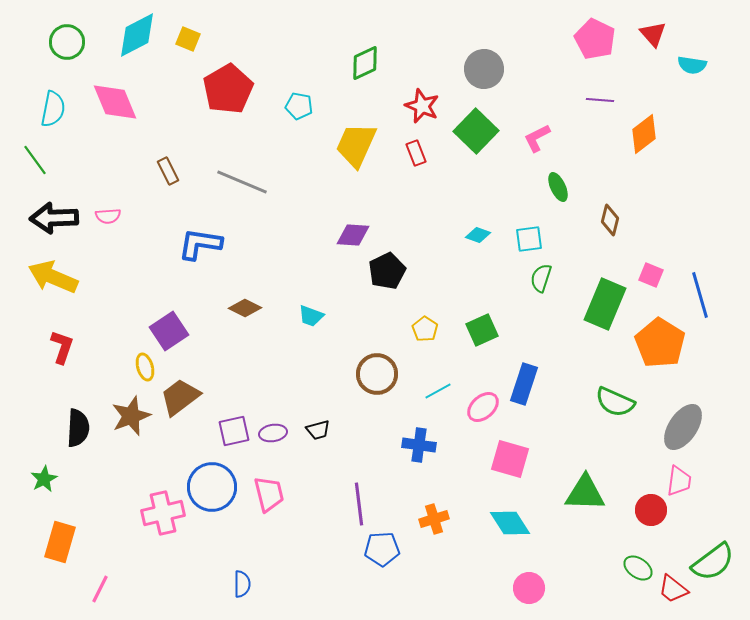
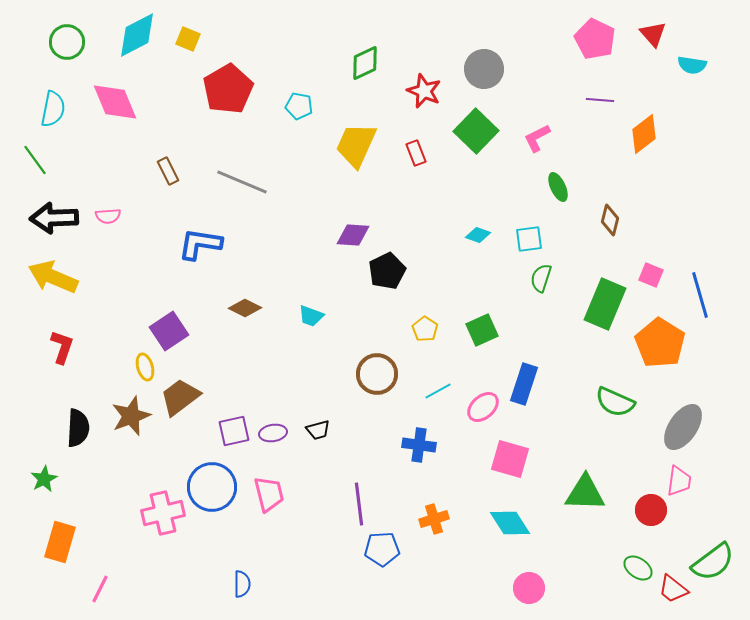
red star at (422, 106): moved 2 px right, 15 px up
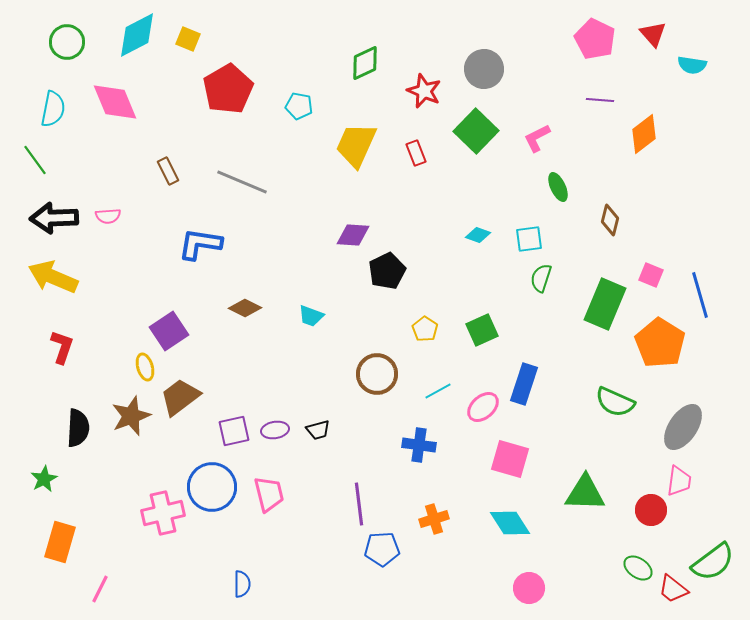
purple ellipse at (273, 433): moved 2 px right, 3 px up
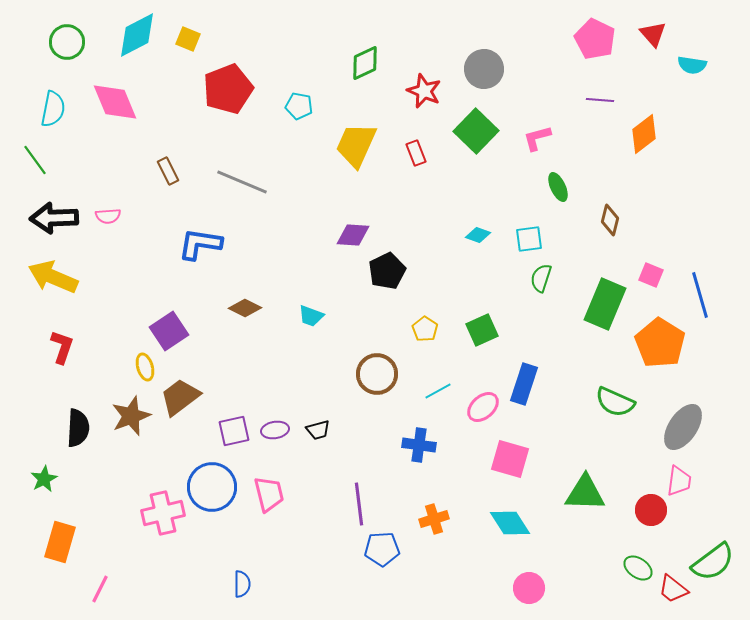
red pentagon at (228, 89): rotated 9 degrees clockwise
pink L-shape at (537, 138): rotated 12 degrees clockwise
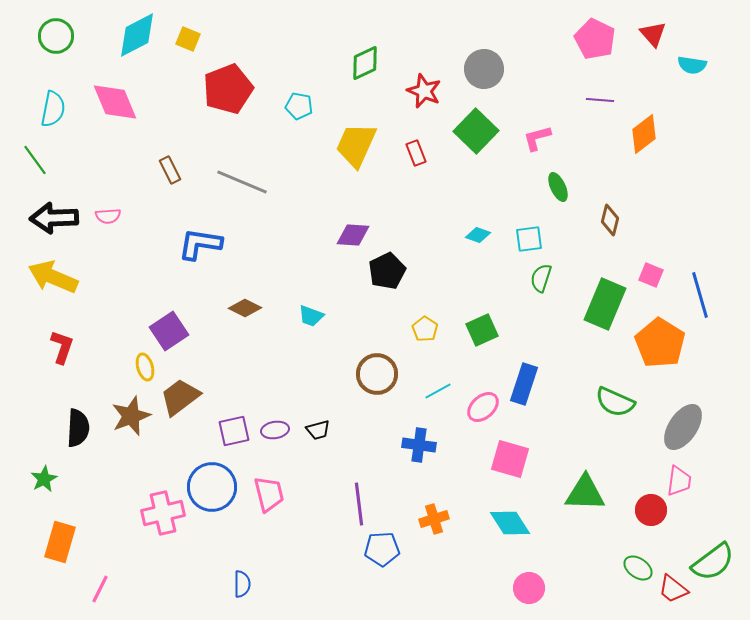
green circle at (67, 42): moved 11 px left, 6 px up
brown rectangle at (168, 171): moved 2 px right, 1 px up
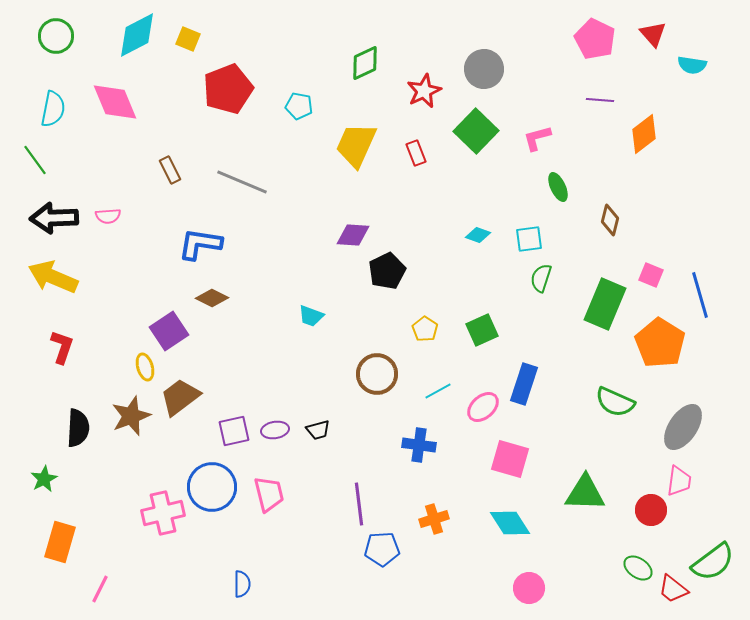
red star at (424, 91): rotated 24 degrees clockwise
brown diamond at (245, 308): moved 33 px left, 10 px up
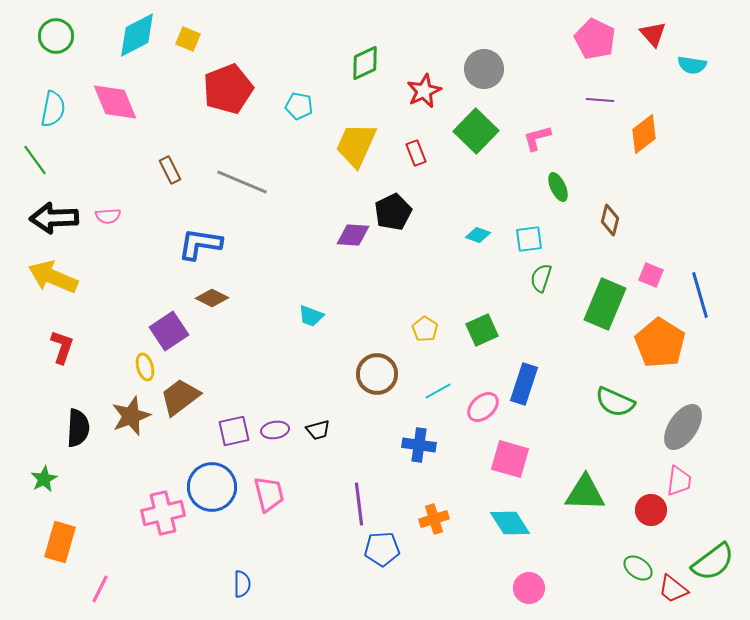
black pentagon at (387, 271): moved 6 px right, 59 px up
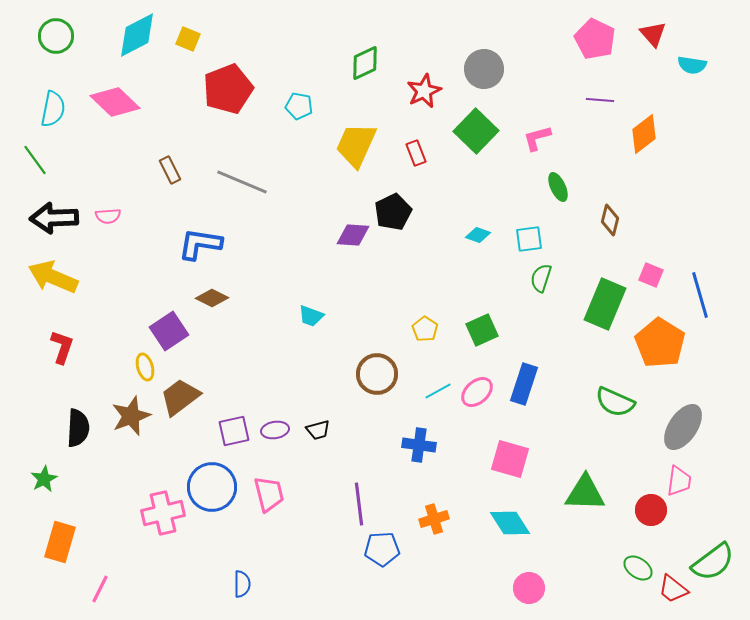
pink diamond at (115, 102): rotated 24 degrees counterclockwise
pink ellipse at (483, 407): moved 6 px left, 15 px up
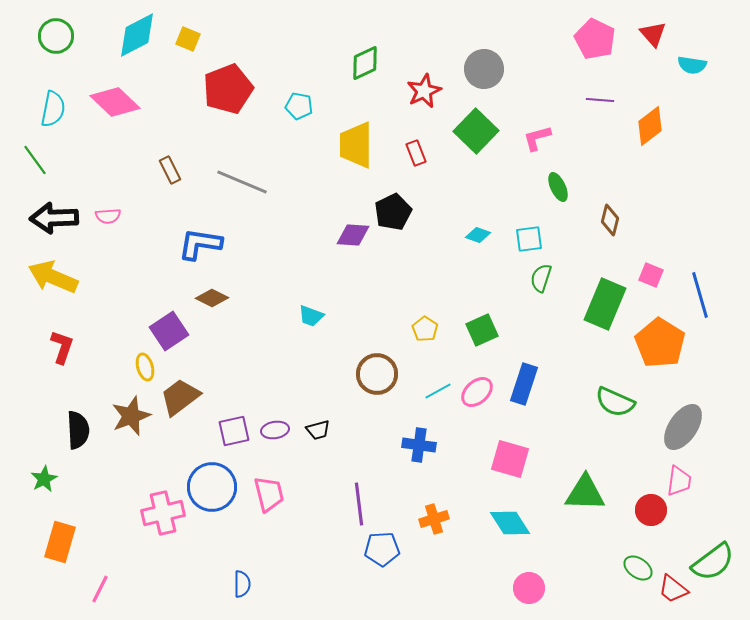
orange diamond at (644, 134): moved 6 px right, 8 px up
yellow trapezoid at (356, 145): rotated 24 degrees counterclockwise
black semicircle at (78, 428): moved 2 px down; rotated 6 degrees counterclockwise
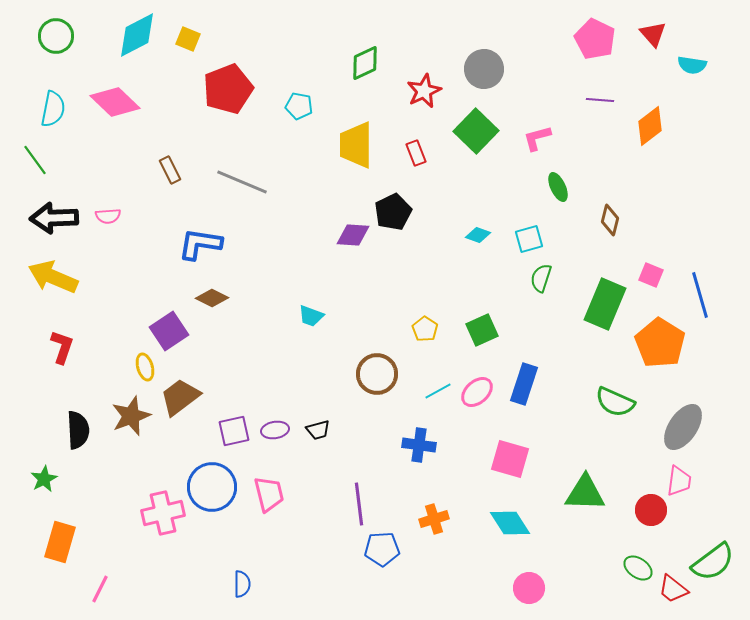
cyan square at (529, 239): rotated 8 degrees counterclockwise
